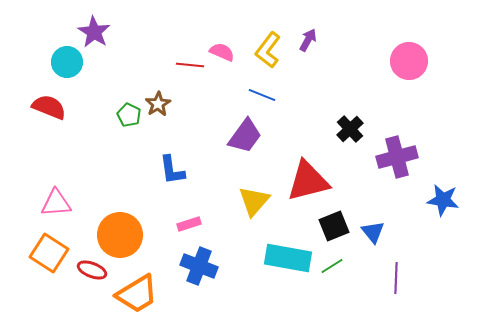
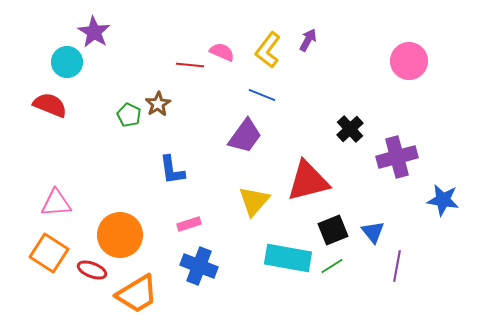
red semicircle: moved 1 px right, 2 px up
black square: moved 1 px left, 4 px down
purple line: moved 1 px right, 12 px up; rotated 8 degrees clockwise
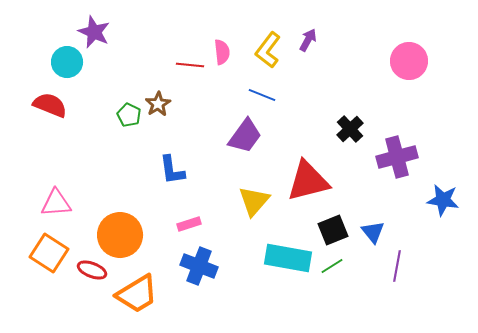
purple star: rotated 8 degrees counterclockwise
pink semicircle: rotated 60 degrees clockwise
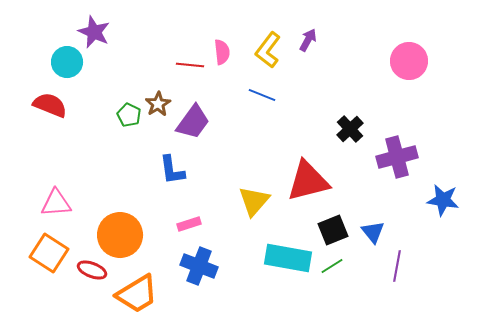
purple trapezoid: moved 52 px left, 14 px up
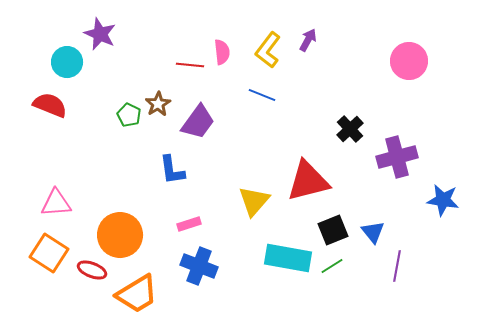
purple star: moved 6 px right, 2 px down
purple trapezoid: moved 5 px right
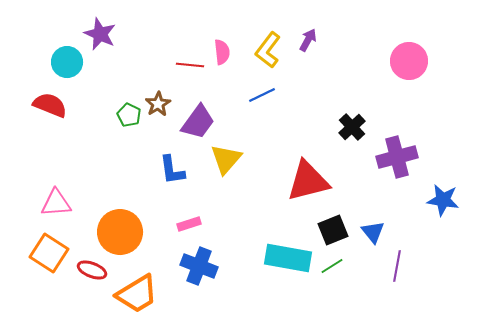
blue line: rotated 48 degrees counterclockwise
black cross: moved 2 px right, 2 px up
yellow triangle: moved 28 px left, 42 px up
orange circle: moved 3 px up
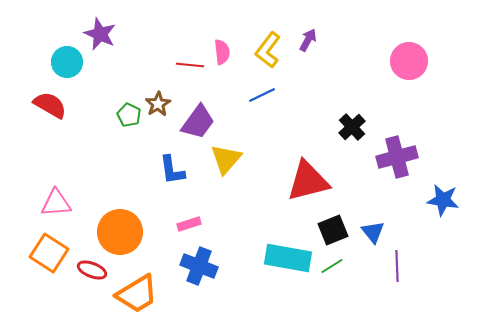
red semicircle: rotated 8 degrees clockwise
purple line: rotated 12 degrees counterclockwise
